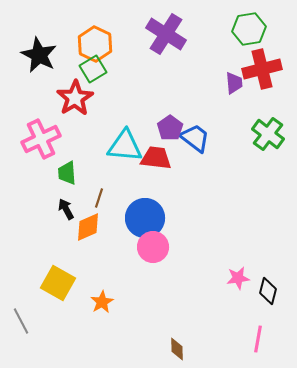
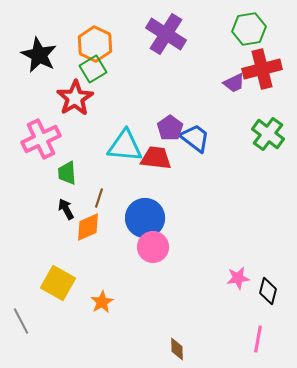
purple trapezoid: rotated 70 degrees clockwise
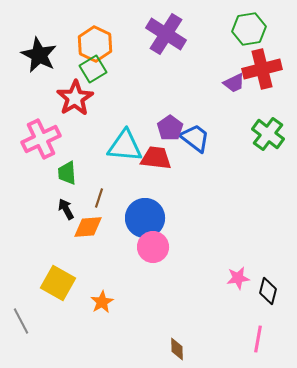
orange diamond: rotated 20 degrees clockwise
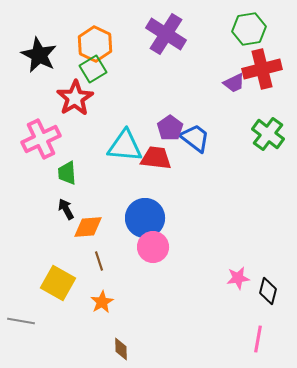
brown line: moved 63 px down; rotated 36 degrees counterclockwise
gray line: rotated 52 degrees counterclockwise
brown diamond: moved 56 px left
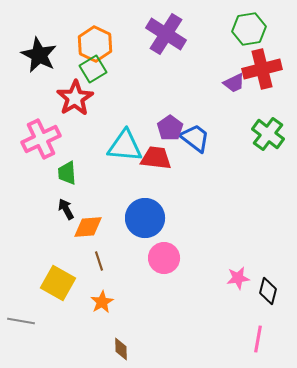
pink circle: moved 11 px right, 11 px down
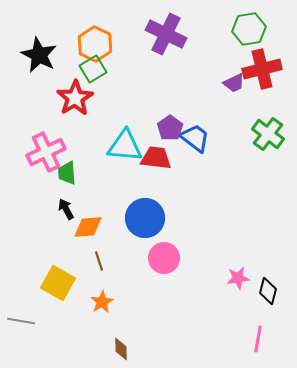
purple cross: rotated 6 degrees counterclockwise
pink cross: moved 5 px right, 13 px down
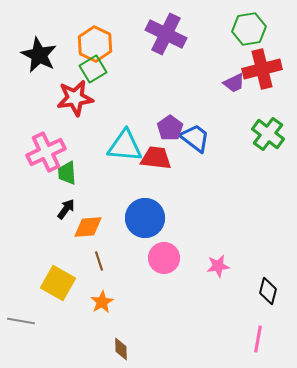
red star: rotated 24 degrees clockwise
black arrow: rotated 65 degrees clockwise
pink star: moved 20 px left, 12 px up
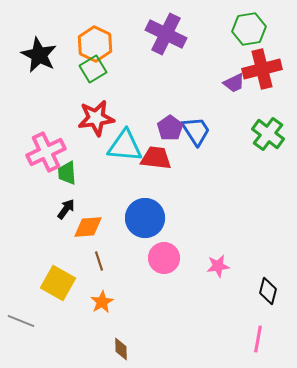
red star: moved 21 px right, 20 px down
blue trapezoid: moved 1 px right, 7 px up; rotated 20 degrees clockwise
gray line: rotated 12 degrees clockwise
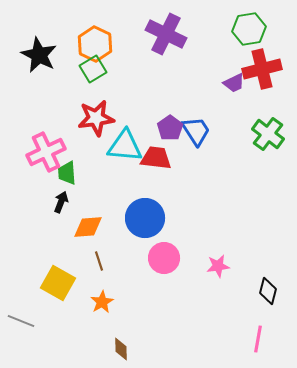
black arrow: moved 5 px left, 7 px up; rotated 15 degrees counterclockwise
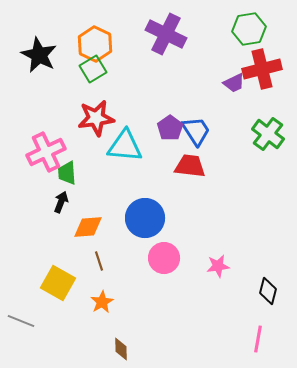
red trapezoid: moved 34 px right, 8 px down
